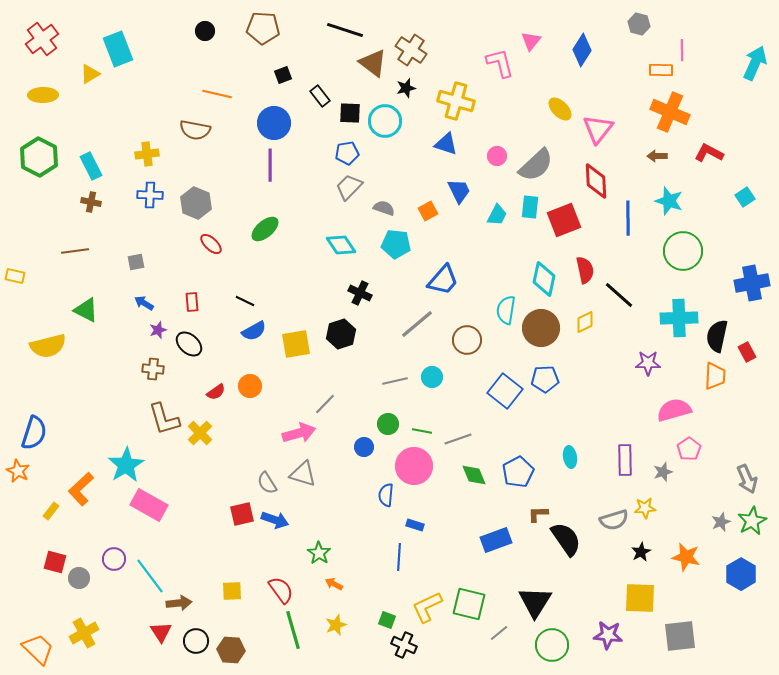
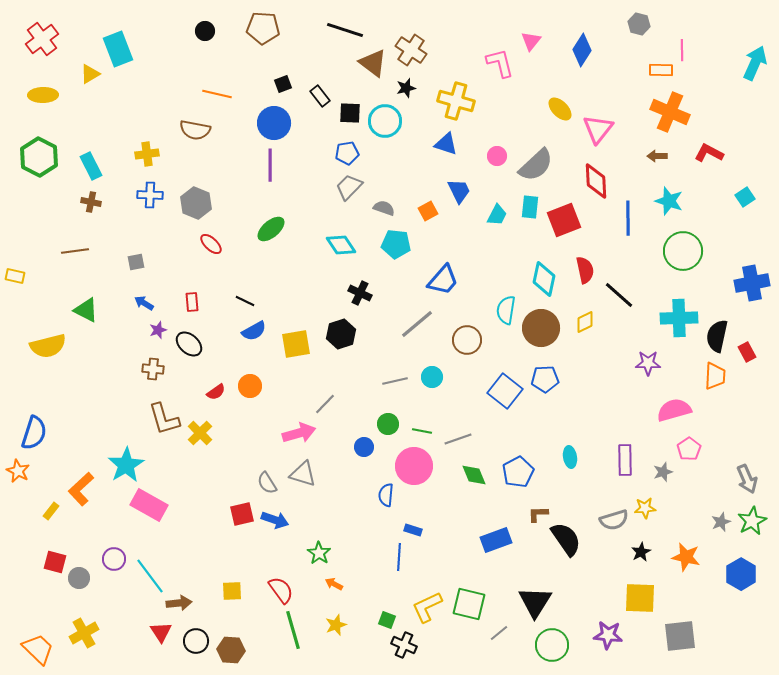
black square at (283, 75): moved 9 px down
green ellipse at (265, 229): moved 6 px right
blue rectangle at (415, 525): moved 2 px left, 5 px down
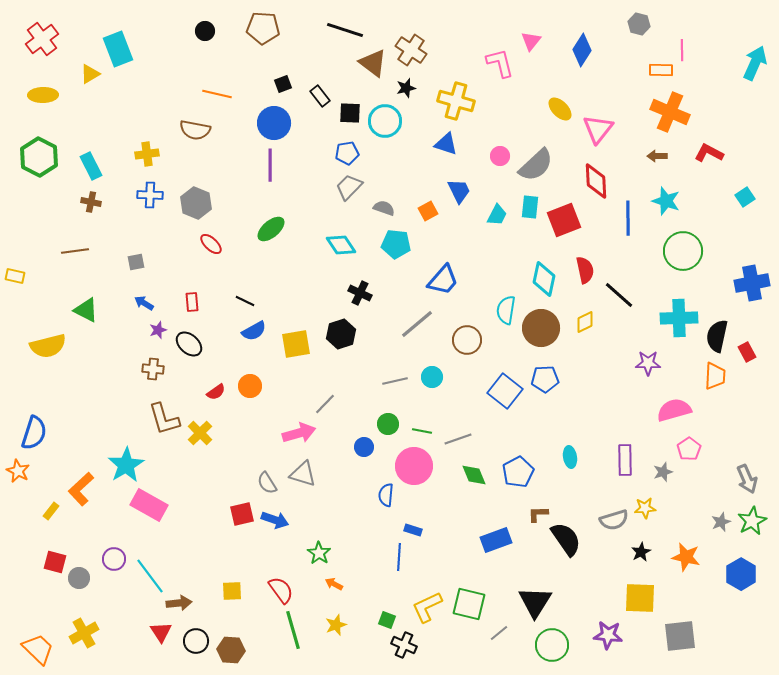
pink circle at (497, 156): moved 3 px right
cyan star at (669, 201): moved 3 px left
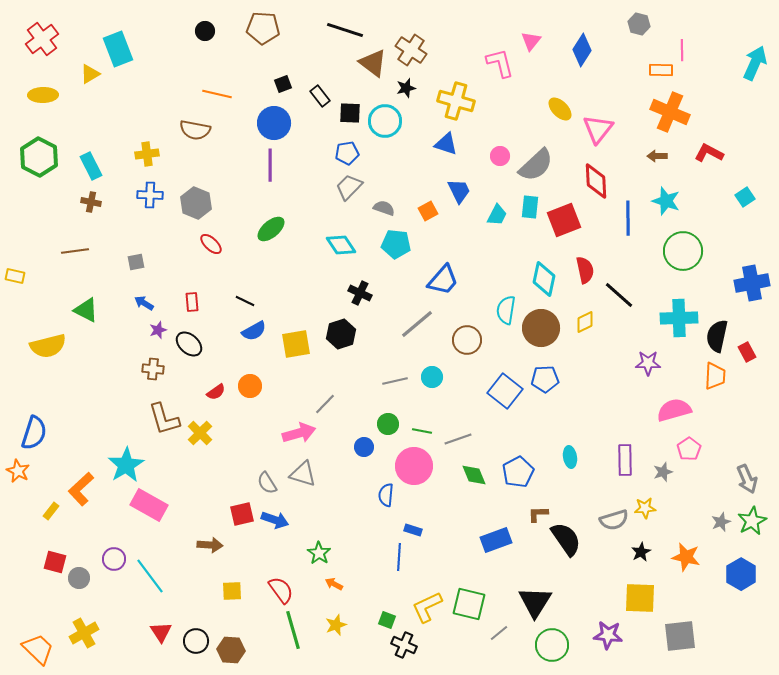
brown arrow at (179, 603): moved 31 px right, 58 px up; rotated 10 degrees clockwise
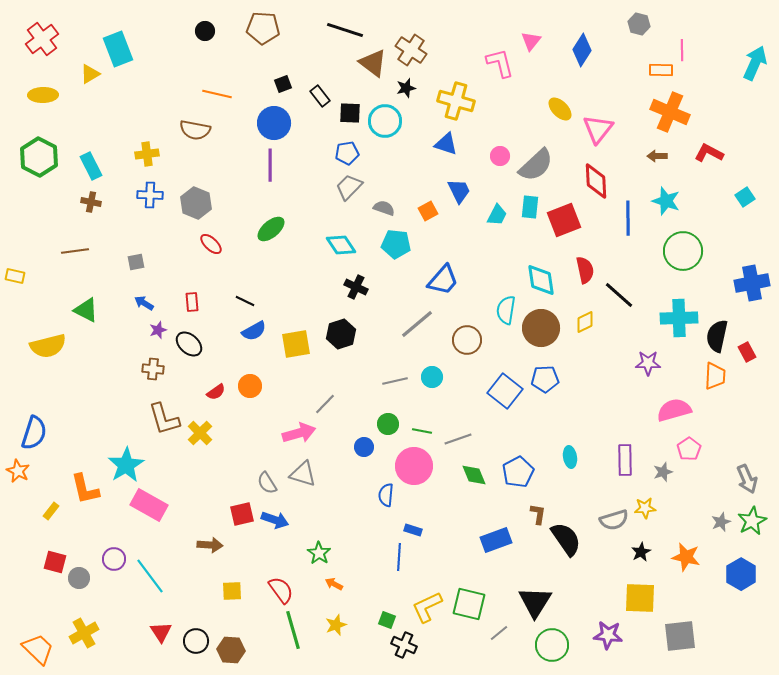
cyan diamond at (544, 279): moved 3 px left, 1 px down; rotated 20 degrees counterclockwise
black cross at (360, 293): moved 4 px left, 6 px up
orange L-shape at (81, 489): moved 4 px right; rotated 60 degrees counterclockwise
brown L-shape at (538, 514): rotated 100 degrees clockwise
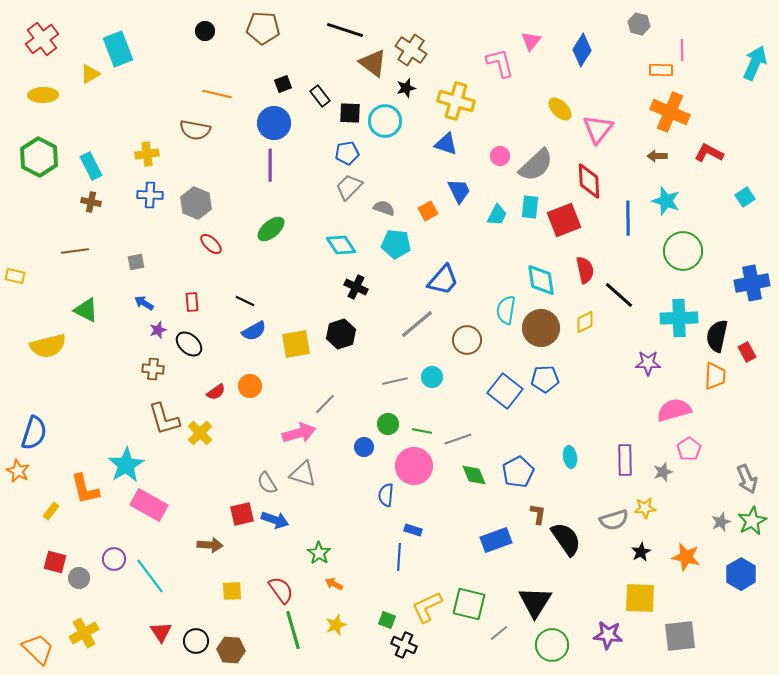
red diamond at (596, 181): moved 7 px left
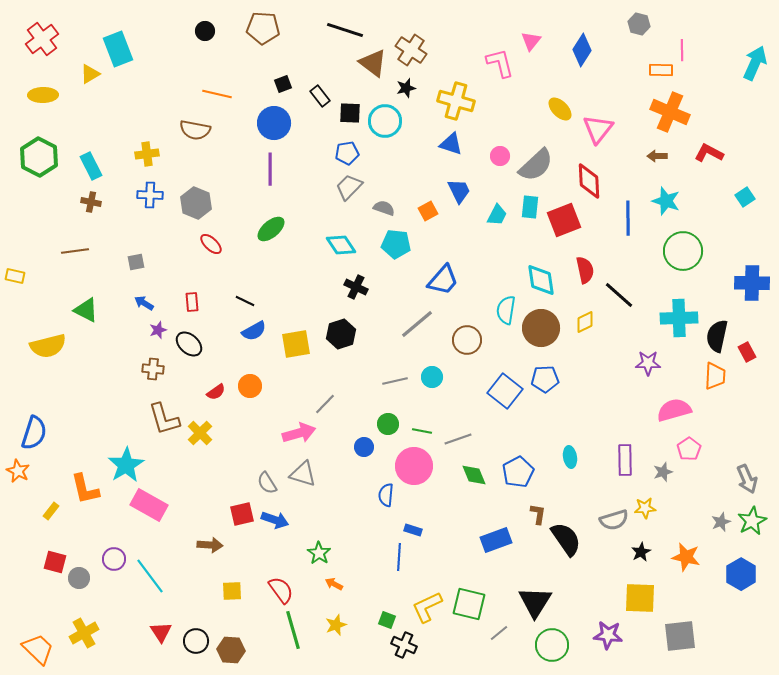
blue triangle at (446, 144): moved 5 px right
purple line at (270, 165): moved 4 px down
blue cross at (752, 283): rotated 12 degrees clockwise
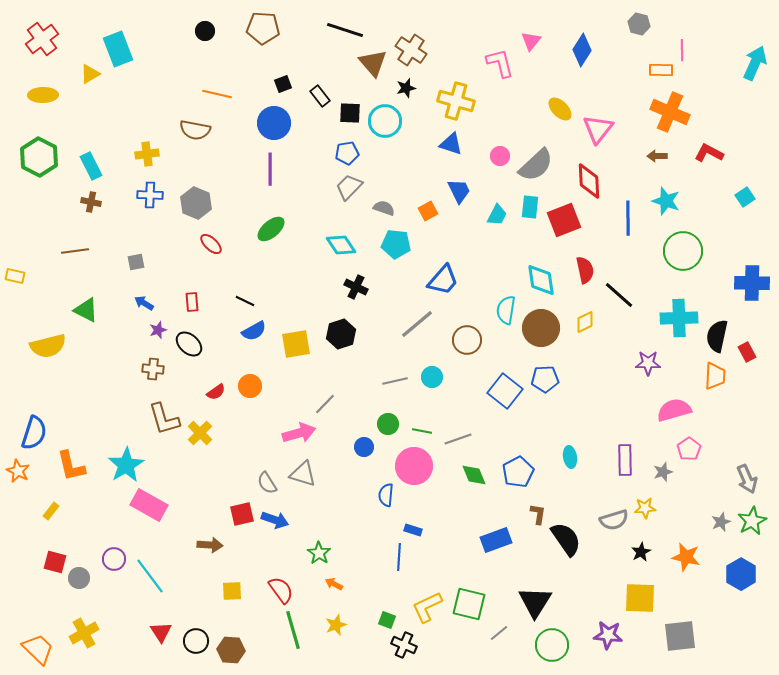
brown triangle at (373, 63): rotated 12 degrees clockwise
orange L-shape at (85, 489): moved 14 px left, 23 px up
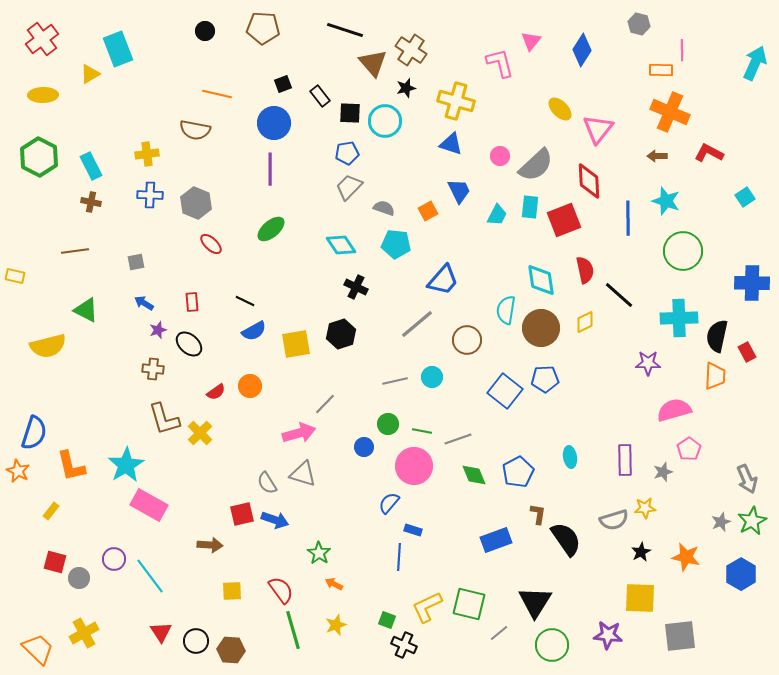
blue semicircle at (386, 495): moved 3 px right, 8 px down; rotated 35 degrees clockwise
